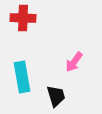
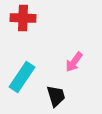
cyan rectangle: rotated 44 degrees clockwise
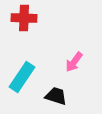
red cross: moved 1 px right
black trapezoid: rotated 55 degrees counterclockwise
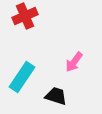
red cross: moved 1 px right, 2 px up; rotated 25 degrees counterclockwise
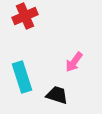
cyan rectangle: rotated 52 degrees counterclockwise
black trapezoid: moved 1 px right, 1 px up
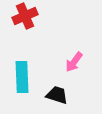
cyan rectangle: rotated 16 degrees clockwise
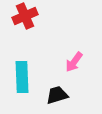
black trapezoid: rotated 35 degrees counterclockwise
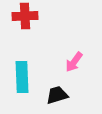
red cross: rotated 20 degrees clockwise
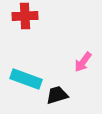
pink arrow: moved 9 px right
cyan rectangle: moved 4 px right, 2 px down; rotated 68 degrees counterclockwise
